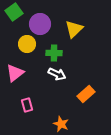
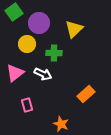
purple circle: moved 1 px left, 1 px up
white arrow: moved 14 px left
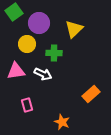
pink triangle: moved 1 px right, 2 px up; rotated 30 degrees clockwise
orange rectangle: moved 5 px right
orange star: moved 1 px right, 2 px up
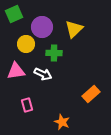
green square: moved 2 px down; rotated 12 degrees clockwise
purple circle: moved 3 px right, 4 px down
yellow circle: moved 1 px left
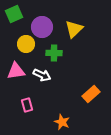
white arrow: moved 1 px left, 1 px down
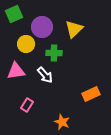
white arrow: moved 3 px right; rotated 24 degrees clockwise
orange rectangle: rotated 18 degrees clockwise
pink rectangle: rotated 48 degrees clockwise
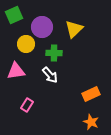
green square: moved 1 px down
white arrow: moved 5 px right
orange star: moved 29 px right
